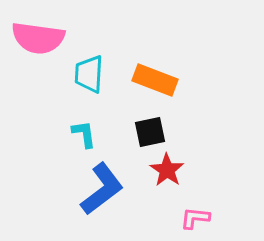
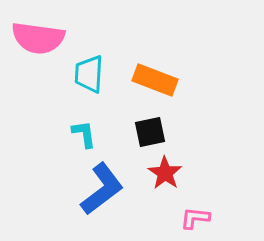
red star: moved 2 px left, 3 px down
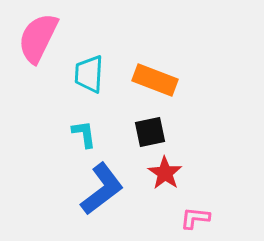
pink semicircle: rotated 108 degrees clockwise
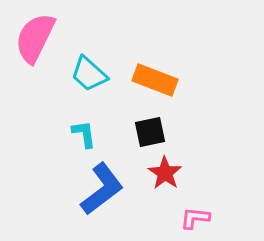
pink semicircle: moved 3 px left
cyan trapezoid: rotated 51 degrees counterclockwise
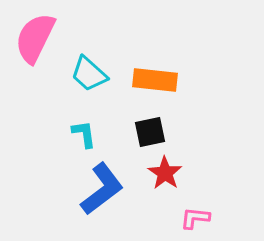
orange rectangle: rotated 15 degrees counterclockwise
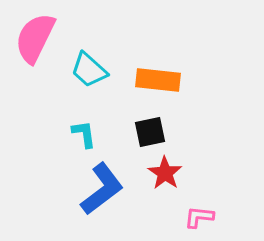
cyan trapezoid: moved 4 px up
orange rectangle: moved 3 px right
pink L-shape: moved 4 px right, 1 px up
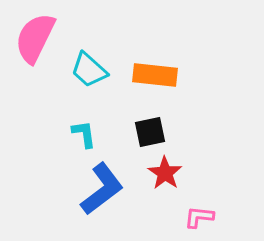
orange rectangle: moved 3 px left, 5 px up
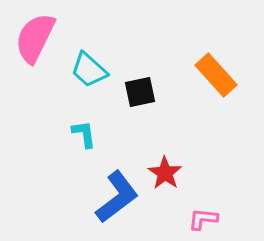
orange rectangle: moved 61 px right; rotated 42 degrees clockwise
black square: moved 10 px left, 40 px up
blue L-shape: moved 15 px right, 8 px down
pink L-shape: moved 4 px right, 2 px down
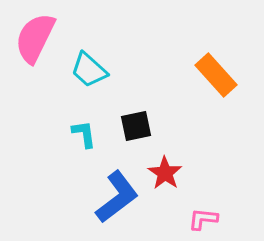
black square: moved 4 px left, 34 px down
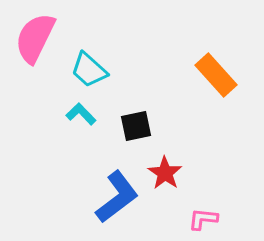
cyan L-shape: moved 3 px left, 20 px up; rotated 36 degrees counterclockwise
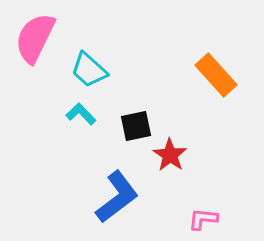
red star: moved 5 px right, 18 px up
